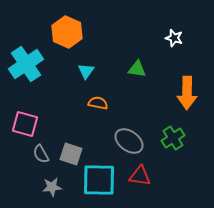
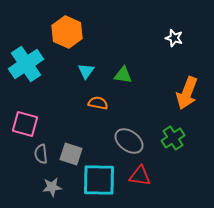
green triangle: moved 14 px left, 6 px down
orange arrow: rotated 20 degrees clockwise
gray semicircle: rotated 24 degrees clockwise
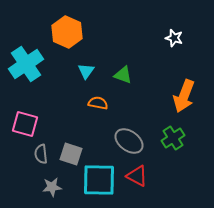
green triangle: rotated 12 degrees clockwise
orange arrow: moved 3 px left, 3 px down
red triangle: moved 3 px left; rotated 20 degrees clockwise
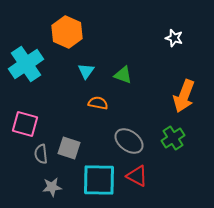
gray square: moved 2 px left, 6 px up
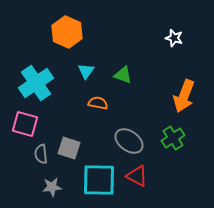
cyan cross: moved 10 px right, 19 px down
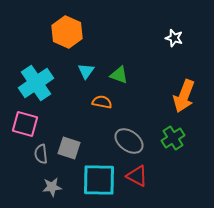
green triangle: moved 4 px left
orange semicircle: moved 4 px right, 1 px up
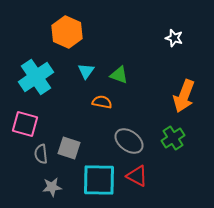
cyan cross: moved 6 px up
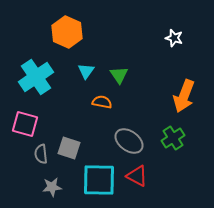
green triangle: rotated 36 degrees clockwise
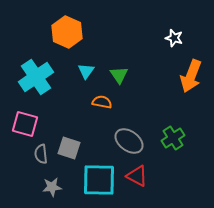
orange arrow: moved 7 px right, 20 px up
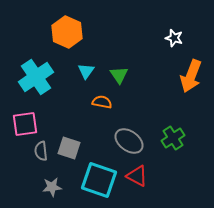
pink square: rotated 24 degrees counterclockwise
gray semicircle: moved 3 px up
cyan square: rotated 18 degrees clockwise
